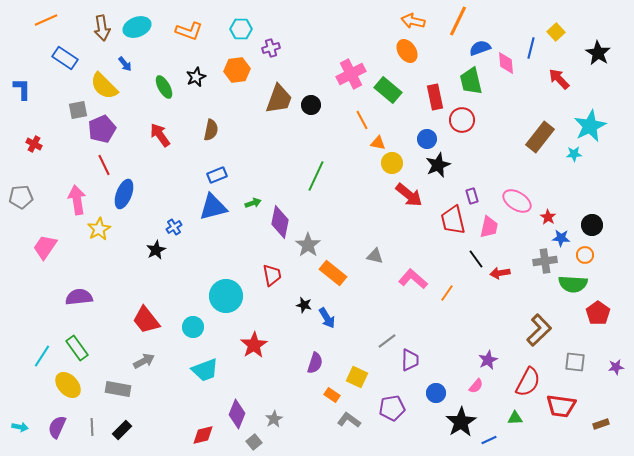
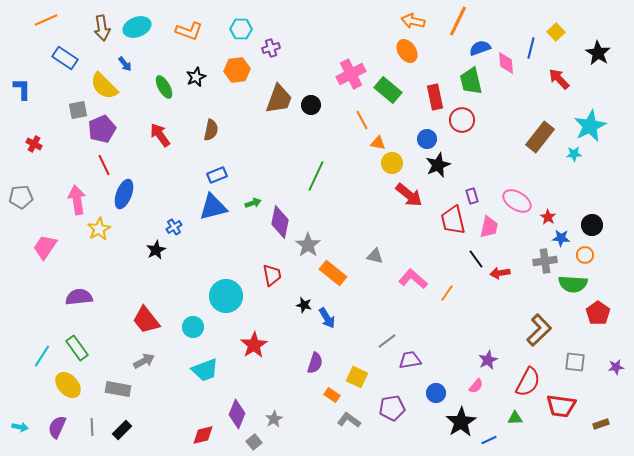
purple trapezoid at (410, 360): rotated 100 degrees counterclockwise
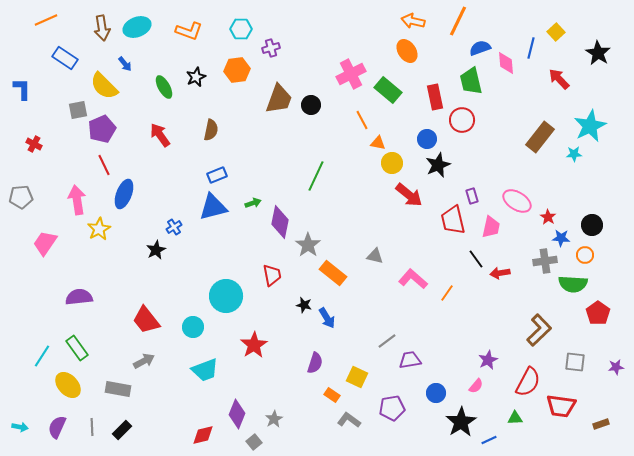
pink trapezoid at (489, 227): moved 2 px right
pink trapezoid at (45, 247): moved 4 px up
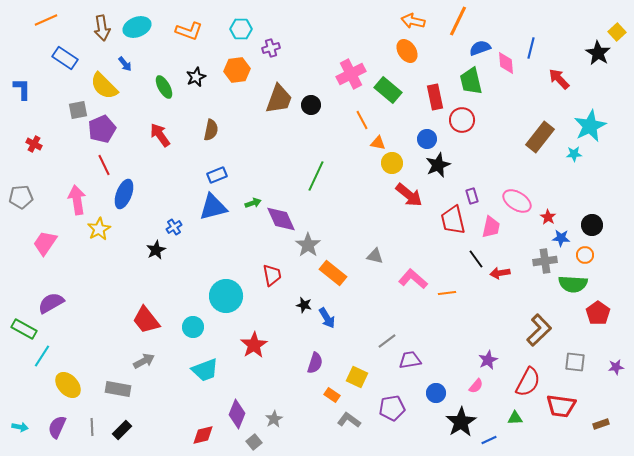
yellow square at (556, 32): moved 61 px right
purple diamond at (280, 222): moved 1 px right, 3 px up; rotated 36 degrees counterclockwise
orange line at (447, 293): rotated 48 degrees clockwise
purple semicircle at (79, 297): moved 28 px left, 6 px down; rotated 24 degrees counterclockwise
green rectangle at (77, 348): moved 53 px left, 19 px up; rotated 25 degrees counterclockwise
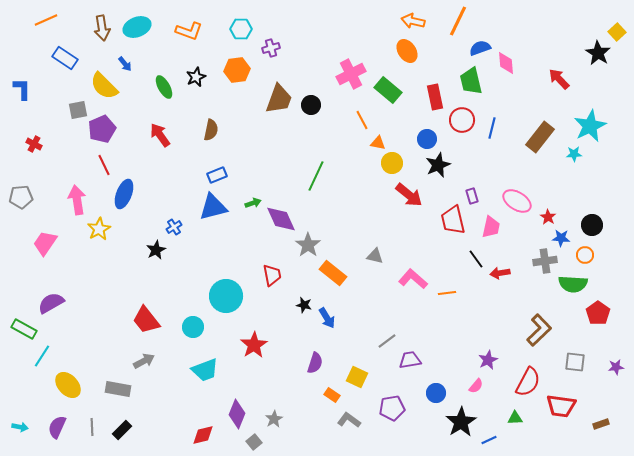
blue line at (531, 48): moved 39 px left, 80 px down
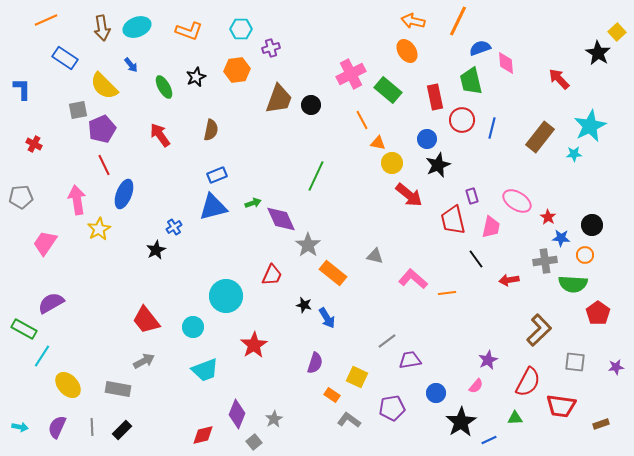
blue arrow at (125, 64): moved 6 px right, 1 px down
red arrow at (500, 273): moved 9 px right, 7 px down
red trapezoid at (272, 275): rotated 35 degrees clockwise
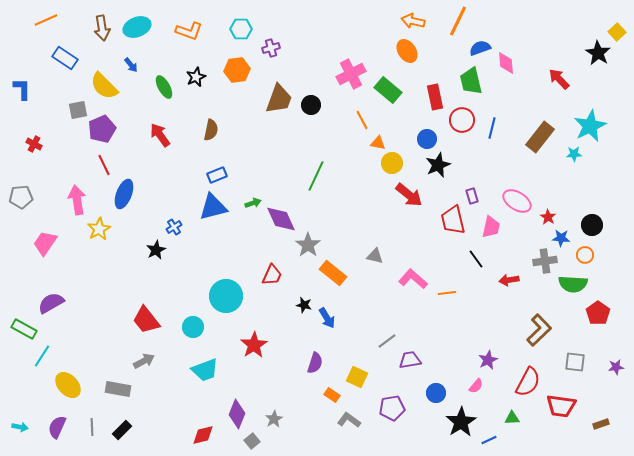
green triangle at (515, 418): moved 3 px left
gray square at (254, 442): moved 2 px left, 1 px up
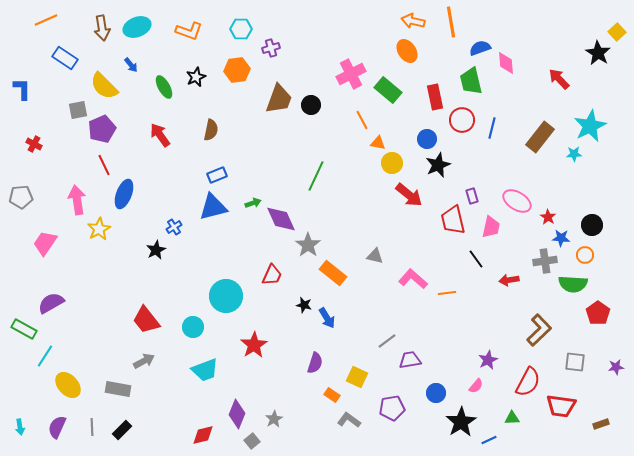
orange line at (458, 21): moved 7 px left, 1 px down; rotated 36 degrees counterclockwise
cyan line at (42, 356): moved 3 px right
cyan arrow at (20, 427): rotated 70 degrees clockwise
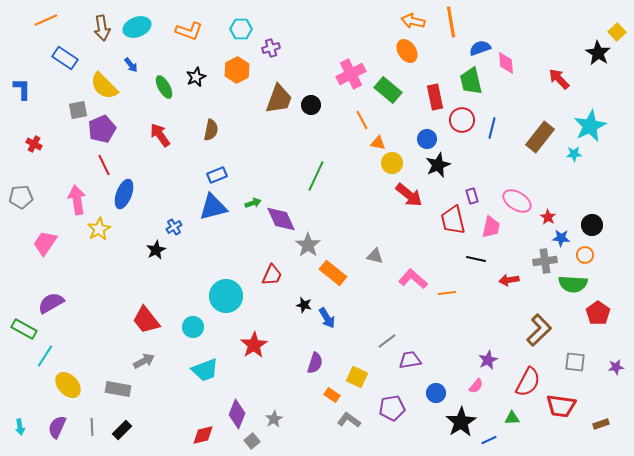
orange hexagon at (237, 70): rotated 20 degrees counterclockwise
black line at (476, 259): rotated 42 degrees counterclockwise
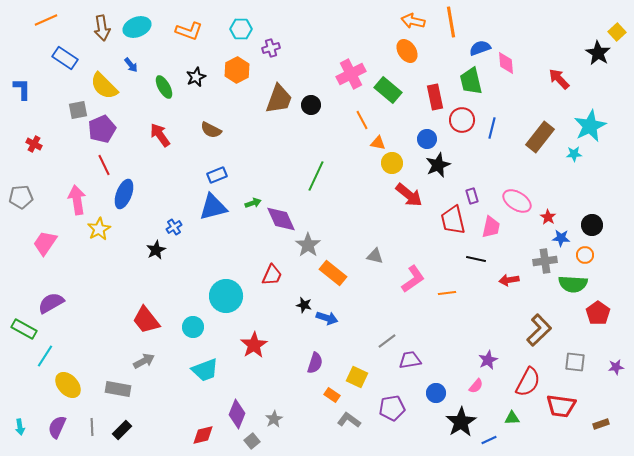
brown semicircle at (211, 130): rotated 105 degrees clockwise
pink L-shape at (413, 279): rotated 104 degrees clockwise
blue arrow at (327, 318): rotated 40 degrees counterclockwise
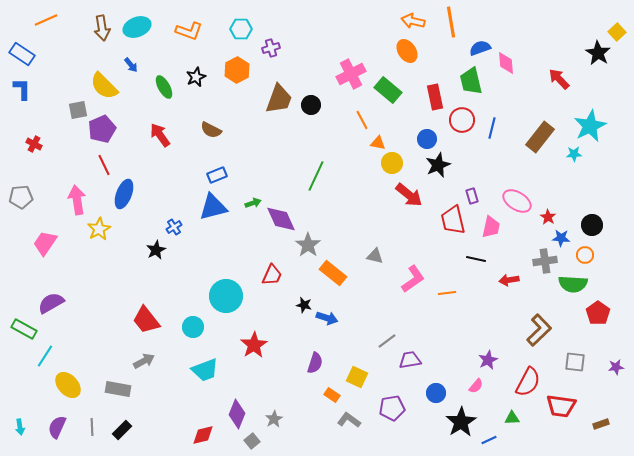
blue rectangle at (65, 58): moved 43 px left, 4 px up
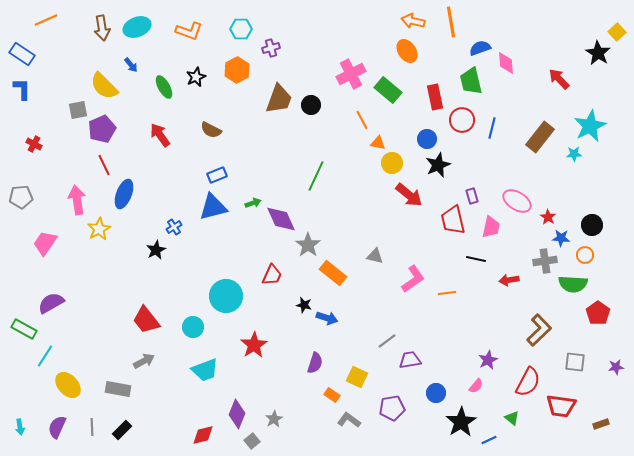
green triangle at (512, 418): rotated 42 degrees clockwise
